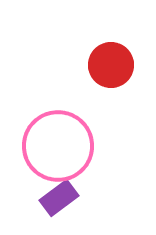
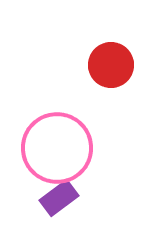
pink circle: moved 1 px left, 2 px down
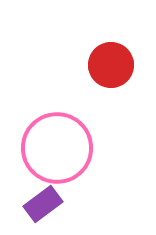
purple rectangle: moved 16 px left, 6 px down
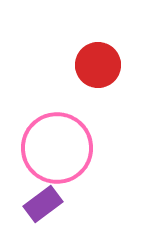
red circle: moved 13 px left
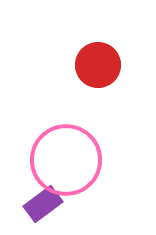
pink circle: moved 9 px right, 12 px down
